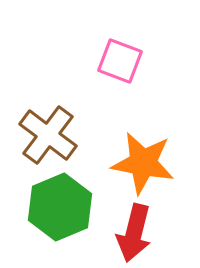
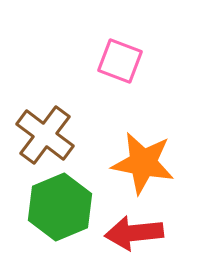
brown cross: moved 3 px left
red arrow: rotated 70 degrees clockwise
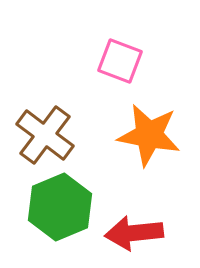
orange star: moved 6 px right, 28 px up
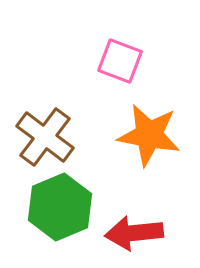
brown cross: moved 2 px down
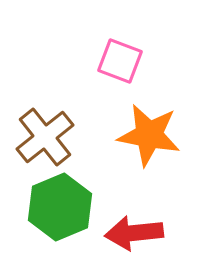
brown cross: rotated 14 degrees clockwise
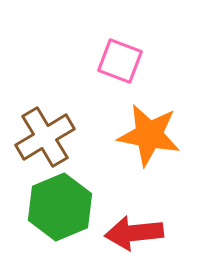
brown cross: rotated 8 degrees clockwise
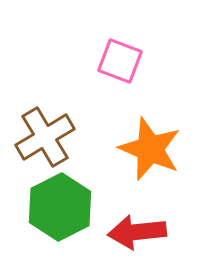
orange star: moved 1 px right, 14 px down; rotated 12 degrees clockwise
green hexagon: rotated 4 degrees counterclockwise
red arrow: moved 3 px right, 1 px up
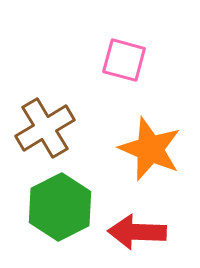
pink square: moved 4 px right, 1 px up; rotated 6 degrees counterclockwise
brown cross: moved 9 px up
red arrow: rotated 8 degrees clockwise
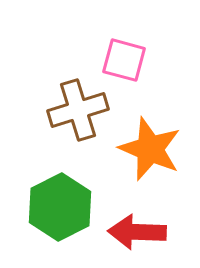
brown cross: moved 33 px right, 18 px up; rotated 14 degrees clockwise
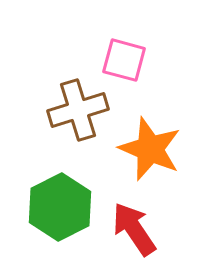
red arrow: moved 3 px left, 3 px up; rotated 54 degrees clockwise
